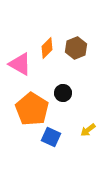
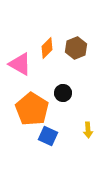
yellow arrow: rotated 56 degrees counterclockwise
blue square: moved 3 px left, 1 px up
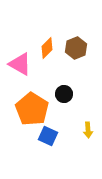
black circle: moved 1 px right, 1 px down
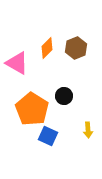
pink triangle: moved 3 px left, 1 px up
black circle: moved 2 px down
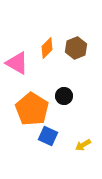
yellow arrow: moved 5 px left, 15 px down; rotated 63 degrees clockwise
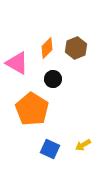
black circle: moved 11 px left, 17 px up
blue square: moved 2 px right, 13 px down
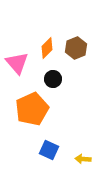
pink triangle: rotated 20 degrees clockwise
orange pentagon: rotated 16 degrees clockwise
yellow arrow: moved 14 px down; rotated 35 degrees clockwise
blue square: moved 1 px left, 1 px down
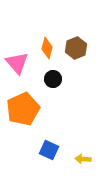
orange diamond: rotated 30 degrees counterclockwise
orange pentagon: moved 9 px left
